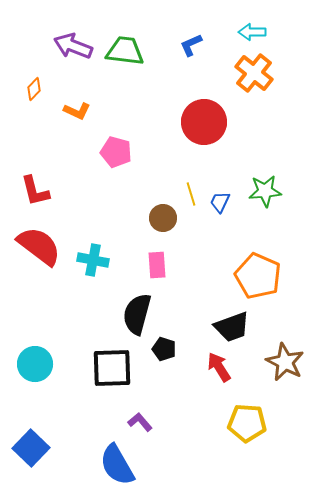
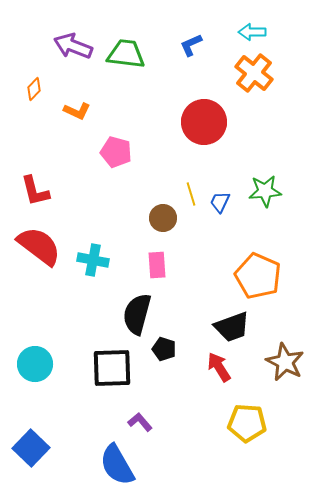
green trapezoid: moved 1 px right, 3 px down
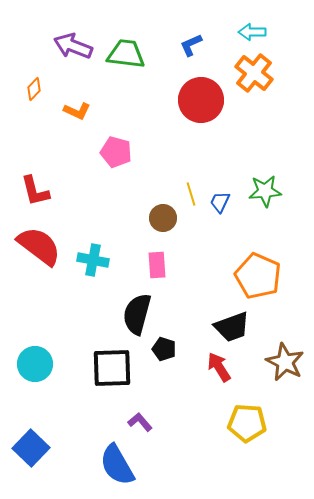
red circle: moved 3 px left, 22 px up
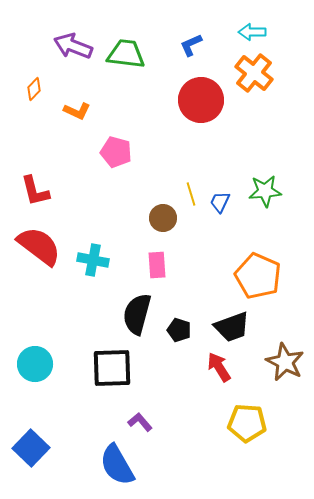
black pentagon: moved 15 px right, 19 px up
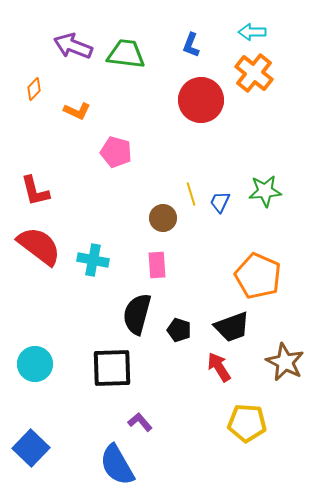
blue L-shape: rotated 45 degrees counterclockwise
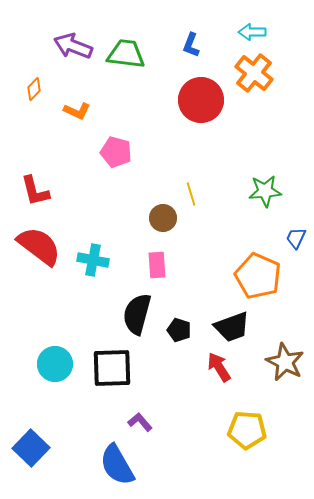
blue trapezoid: moved 76 px right, 36 px down
cyan circle: moved 20 px right
yellow pentagon: moved 7 px down
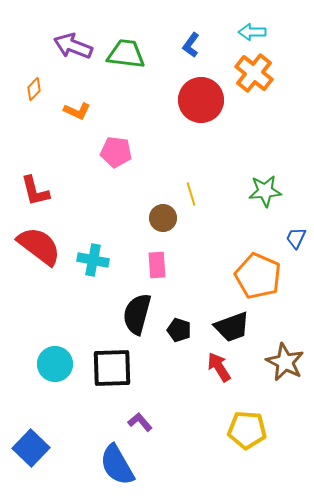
blue L-shape: rotated 15 degrees clockwise
pink pentagon: rotated 8 degrees counterclockwise
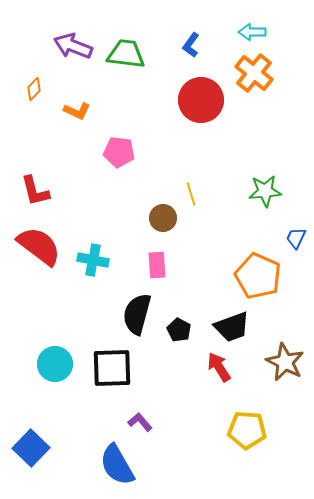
pink pentagon: moved 3 px right
black pentagon: rotated 10 degrees clockwise
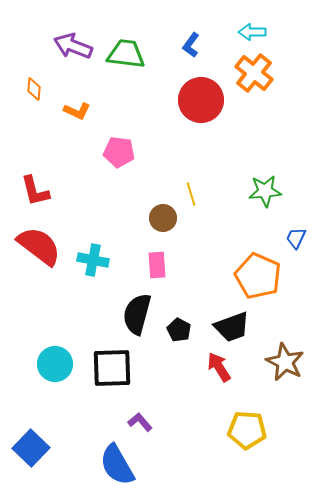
orange diamond: rotated 40 degrees counterclockwise
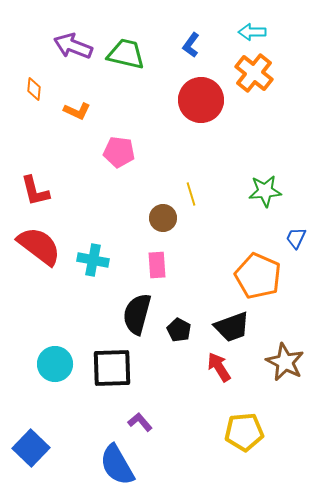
green trapezoid: rotated 6 degrees clockwise
yellow pentagon: moved 3 px left, 2 px down; rotated 9 degrees counterclockwise
